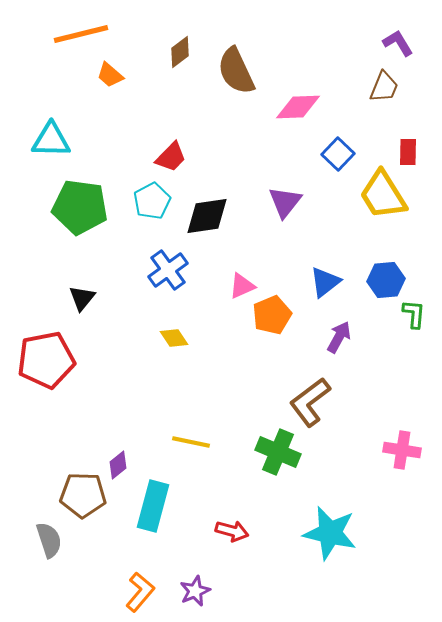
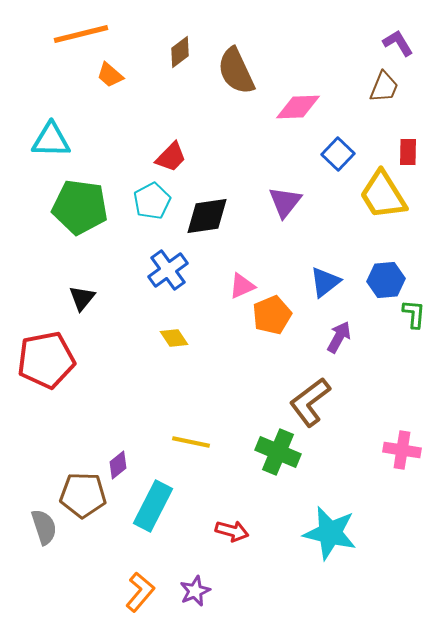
cyan rectangle: rotated 12 degrees clockwise
gray semicircle: moved 5 px left, 13 px up
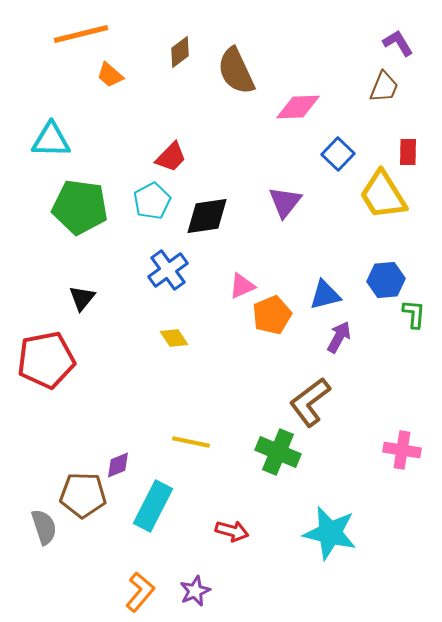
blue triangle: moved 13 px down; rotated 24 degrees clockwise
purple diamond: rotated 16 degrees clockwise
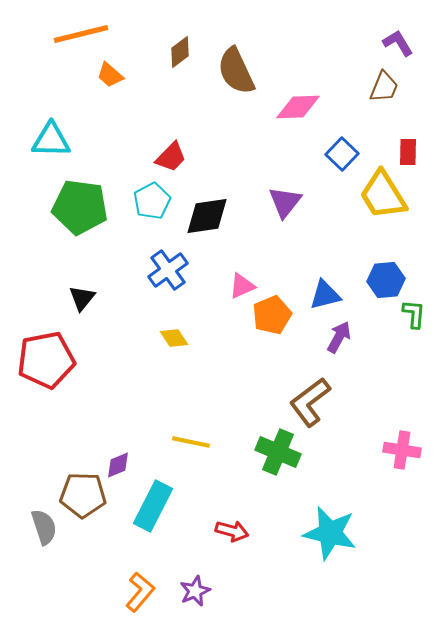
blue square: moved 4 px right
